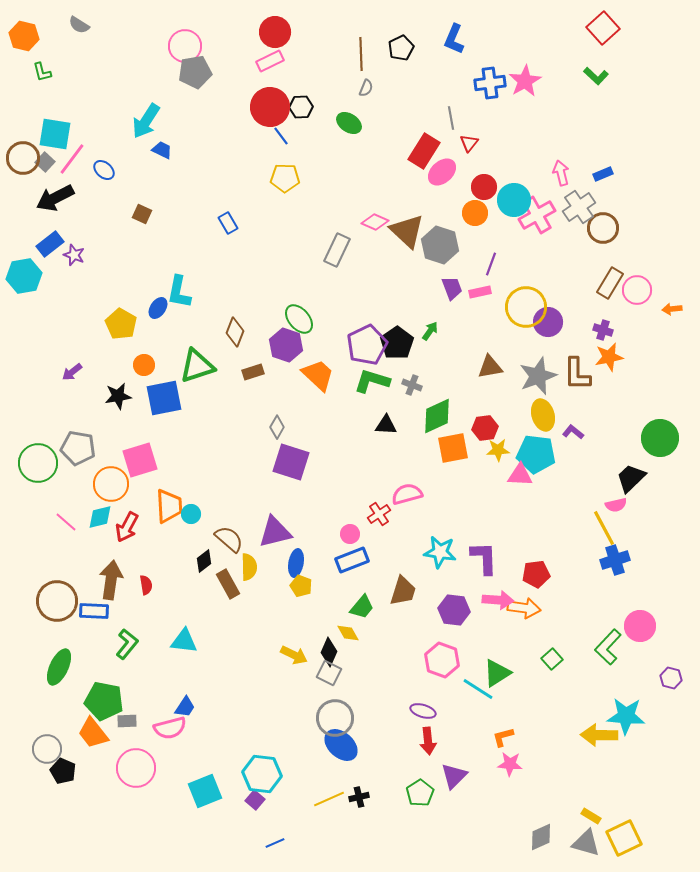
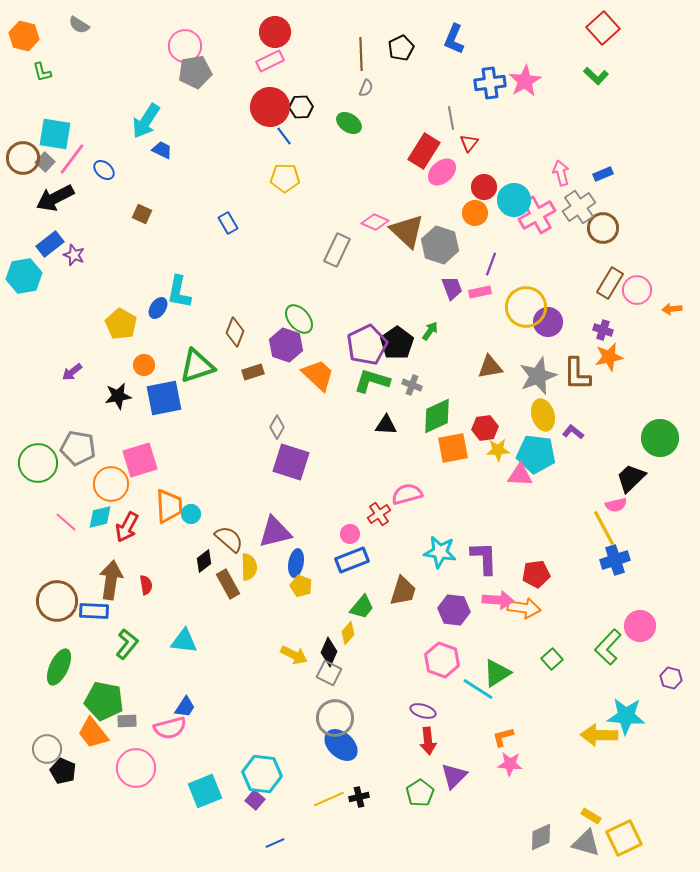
blue line at (281, 136): moved 3 px right
yellow diamond at (348, 633): rotated 70 degrees clockwise
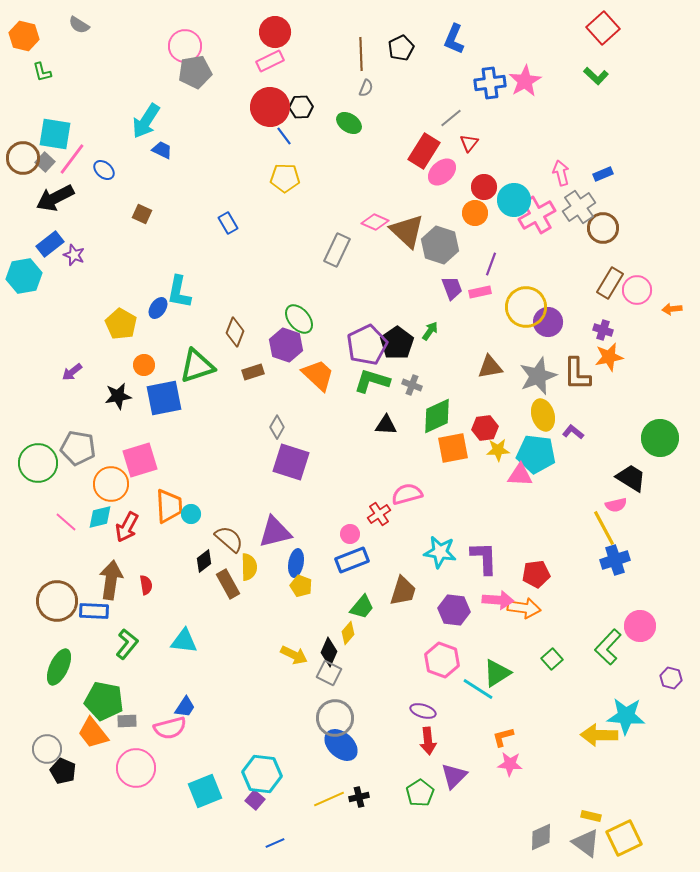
gray line at (451, 118): rotated 60 degrees clockwise
black trapezoid at (631, 478): rotated 76 degrees clockwise
yellow rectangle at (591, 816): rotated 18 degrees counterclockwise
gray triangle at (586, 843): rotated 20 degrees clockwise
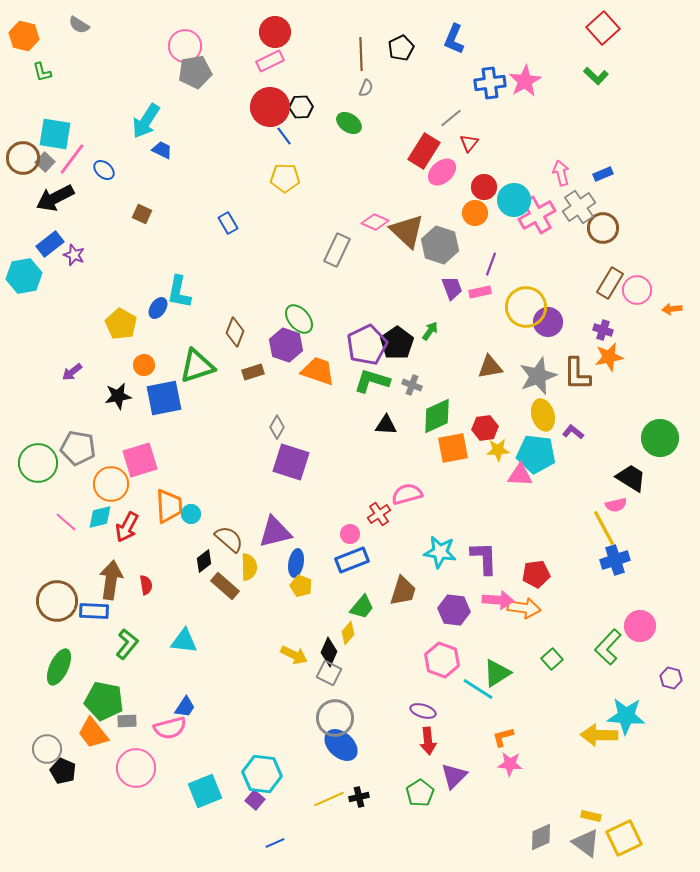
orange trapezoid at (318, 375): moved 4 px up; rotated 24 degrees counterclockwise
brown rectangle at (228, 584): moved 3 px left, 2 px down; rotated 20 degrees counterclockwise
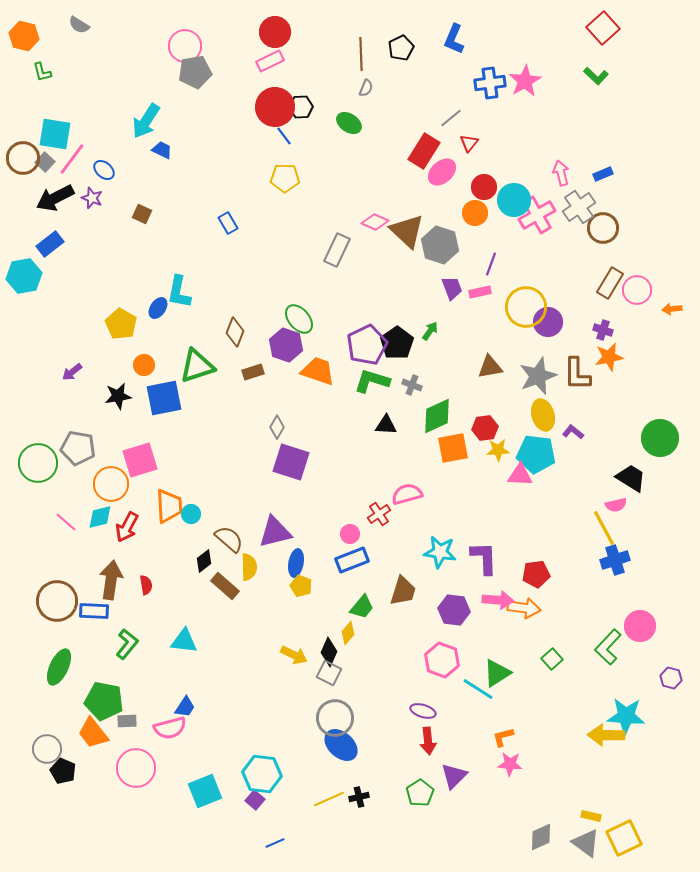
red circle at (270, 107): moved 5 px right
purple star at (74, 255): moved 18 px right, 57 px up
yellow arrow at (599, 735): moved 7 px right
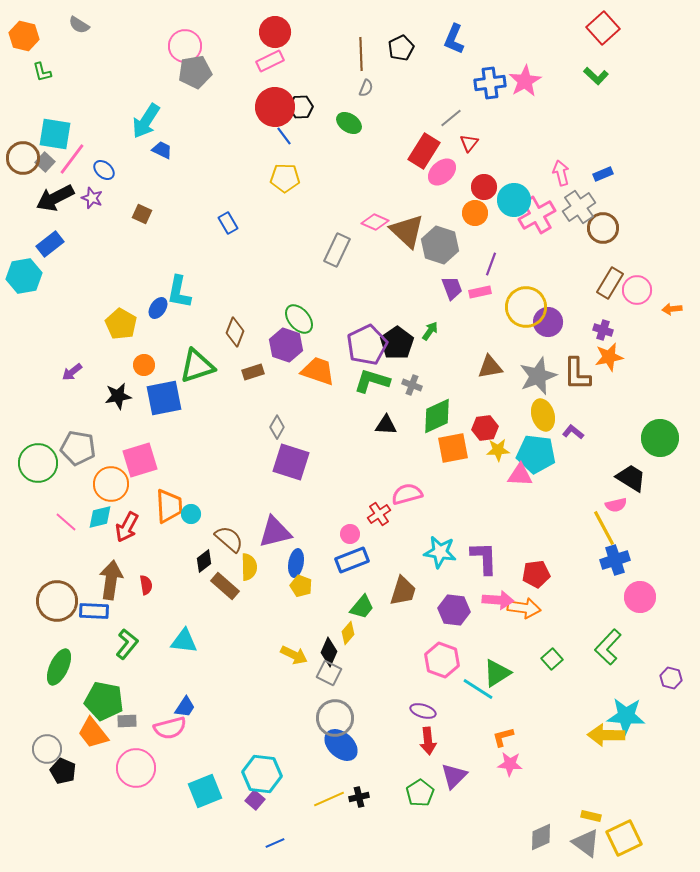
pink circle at (640, 626): moved 29 px up
